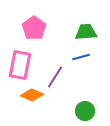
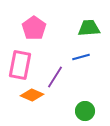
green trapezoid: moved 3 px right, 4 px up
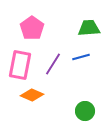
pink pentagon: moved 2 px left
purple line: moved 2 px left, 13 px up
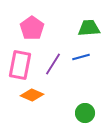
green circle: moved 2 px down
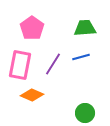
green trapezoid: moved 4 px left
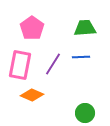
blue line: rotated 12 degrees clockwise
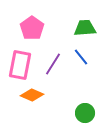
blue line: rotated 54 degrees clockwise
